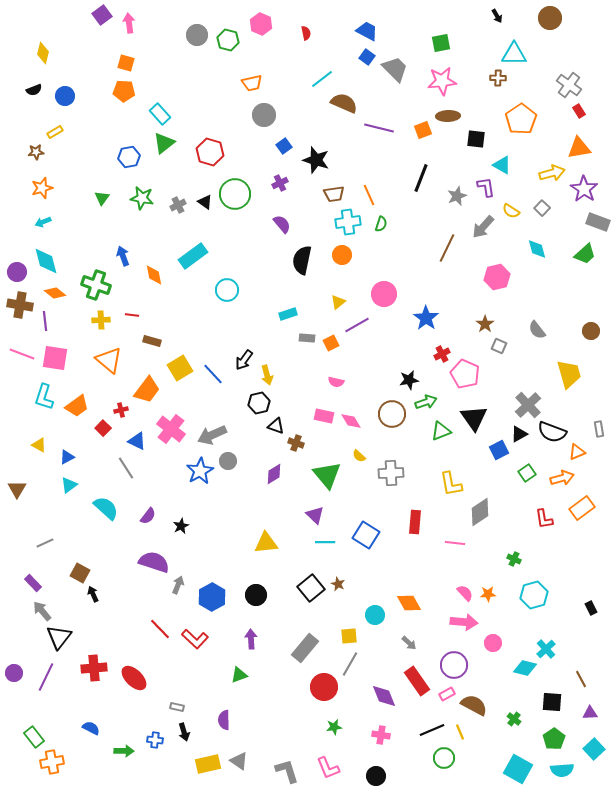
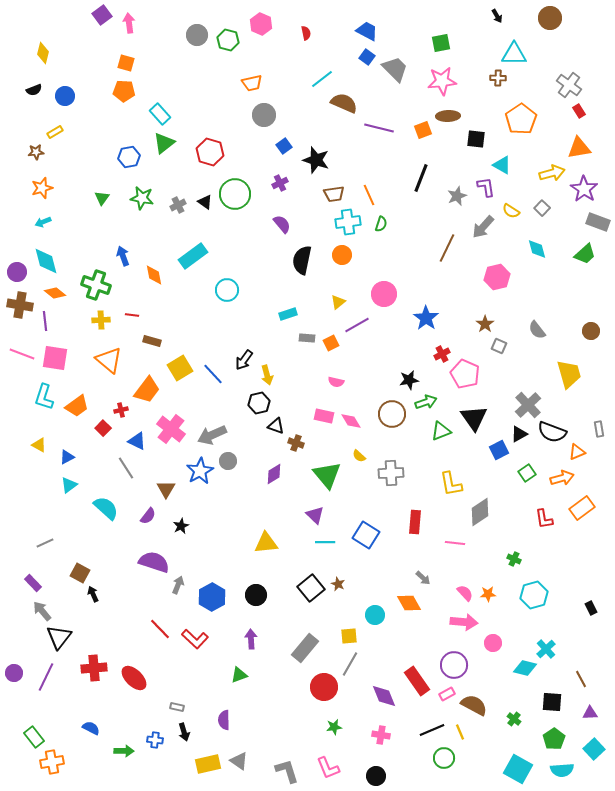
brown triangle at (17, 489): moved 149 px right
gray arrow at (409, 643): moved 14 px right, 65 px up
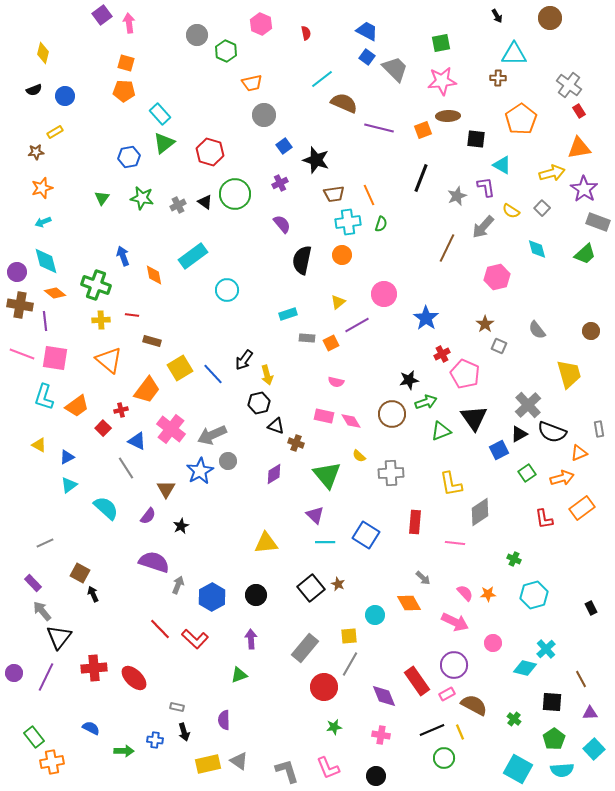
green hexagon at (228, 40): moved 2 px left, 11 px down; rotated 10 degrees clockwise
orange triangle at (577, 452): moved 2 px right, 1 px down
pink arrow at (464, 622): moved 9 px left; rotated 20 degrees clockwise
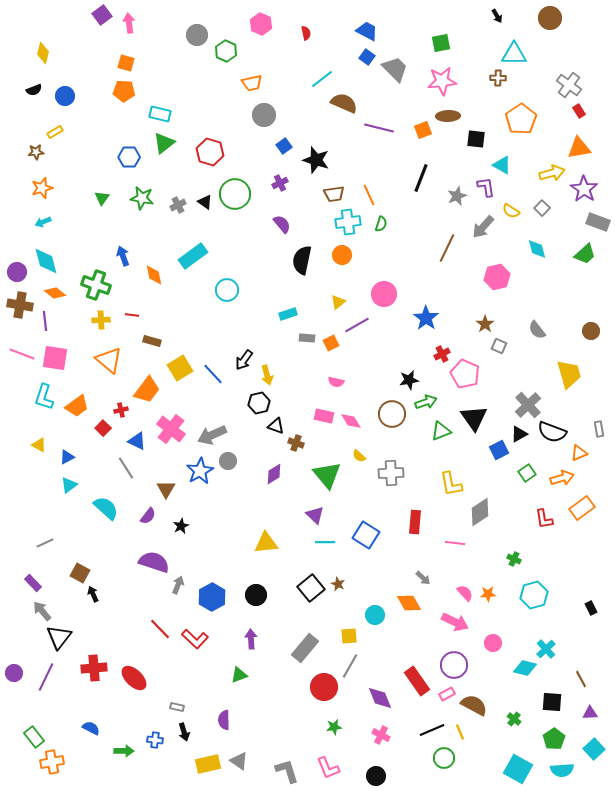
cyan rectangle at (160, 114): rotated 35 degrees counterclockwise
blue hexagon at (129, 157): rotated 10 degrees clockwise
gray line at (350, 664): moved 2 px down
purple diamond at (384, 696): moved 4 px left, 2 px down
pink cross at (381, 735): rotated 18 degrees clockwise
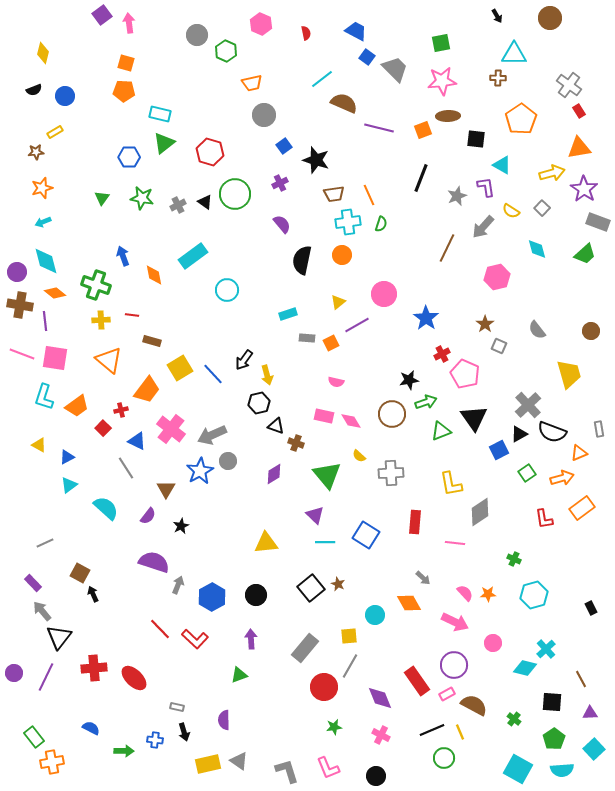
blue trapezoid at (367, 31): moved 11 px left
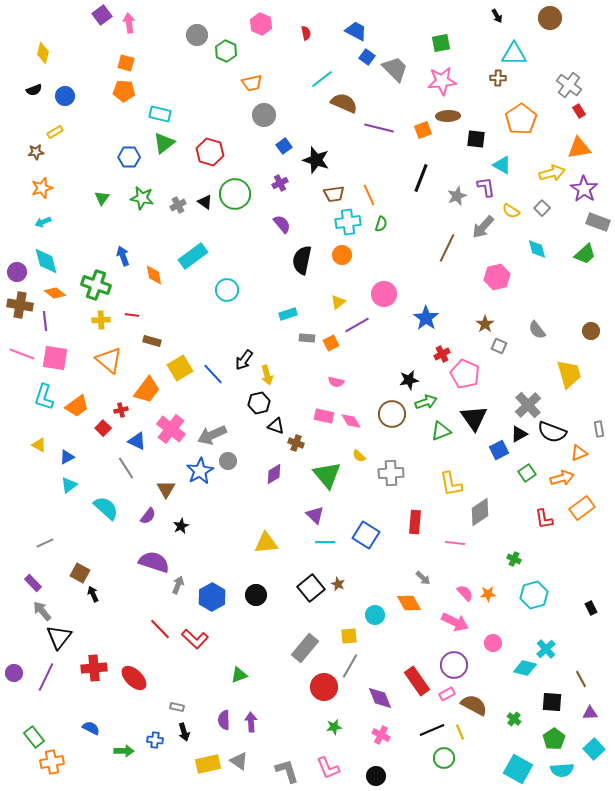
purple arrow at (251, 639): moved 83 px down
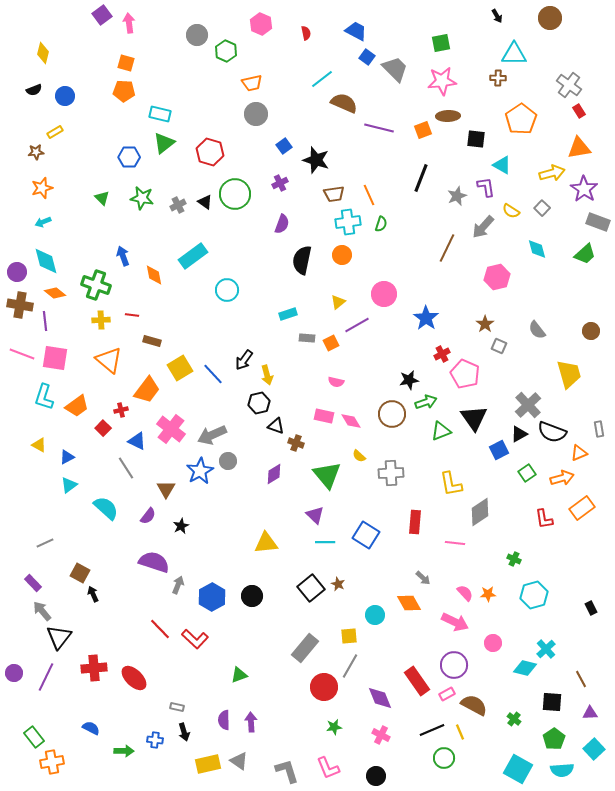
gray circle at (264, 115): moved 8 px left, 1 px up
green triangle at (102, 198): rotated 21 degrees counterclockwise
purple semicircle at (282, 224): rotated 60 degrees clockwise
black circle at (256, 595): moved 4 px left, 1 px down
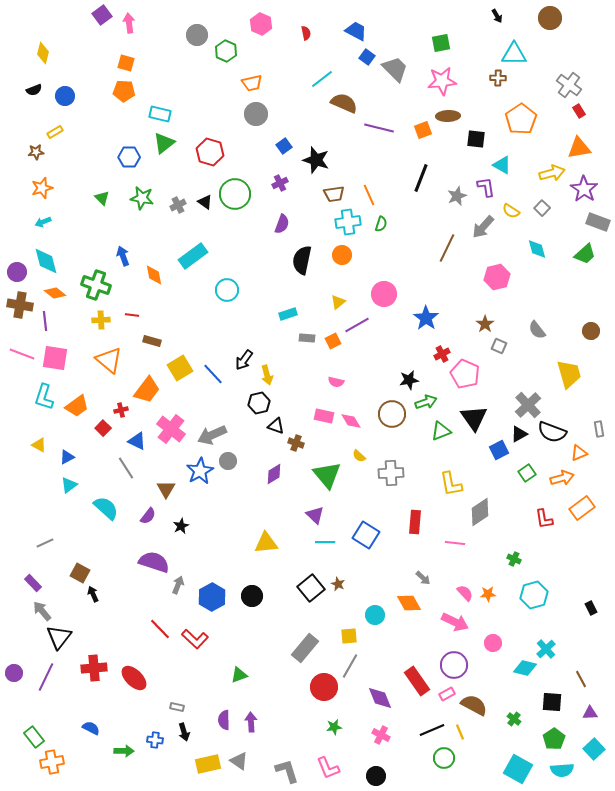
orange square at (331, 343): moved 2 px right, 2 px up
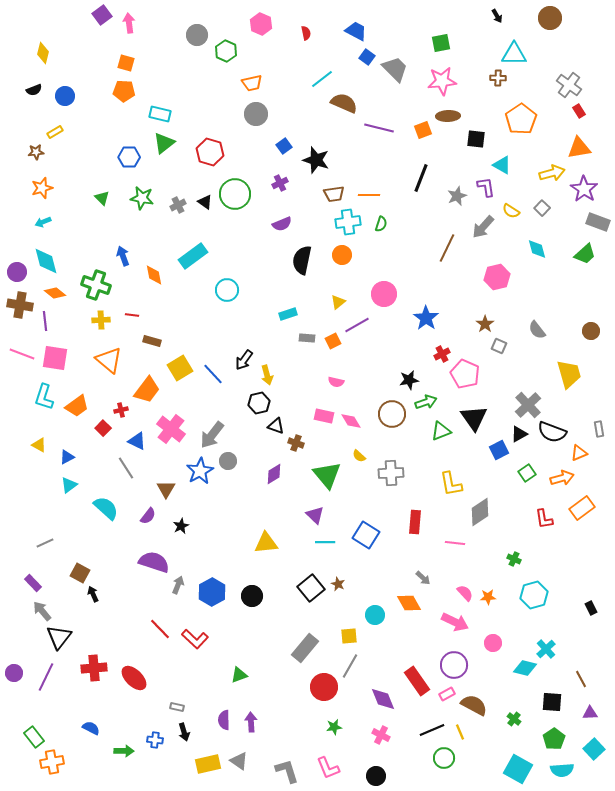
orange line at (369, 195): rotated 65 degrees counterclockwise
purple semicircle at (282, 224): rotated 48 degrees clockwise
gray arrow at (212, 435): rotated 28 degrees counterclockwise
orange star at (488, 594): moved 3 px down
blue hexagon at (212, 597): moved 5 px up
purple diamond at (380, 698): moved 3 px right, 1 px down
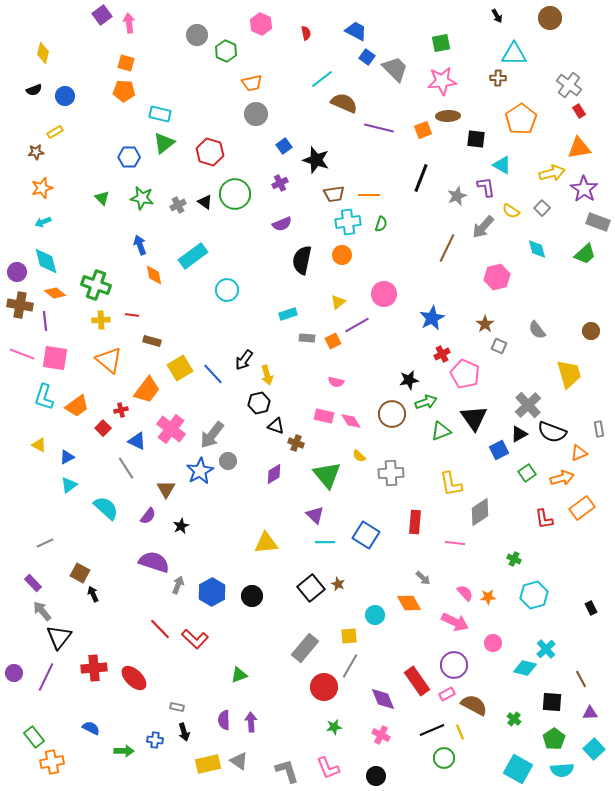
blue arrow at (123, 256): moved 17 px right, 11 px up
blue star at (426, 318): moved 6 px right; rotated 10 degrees clockwise
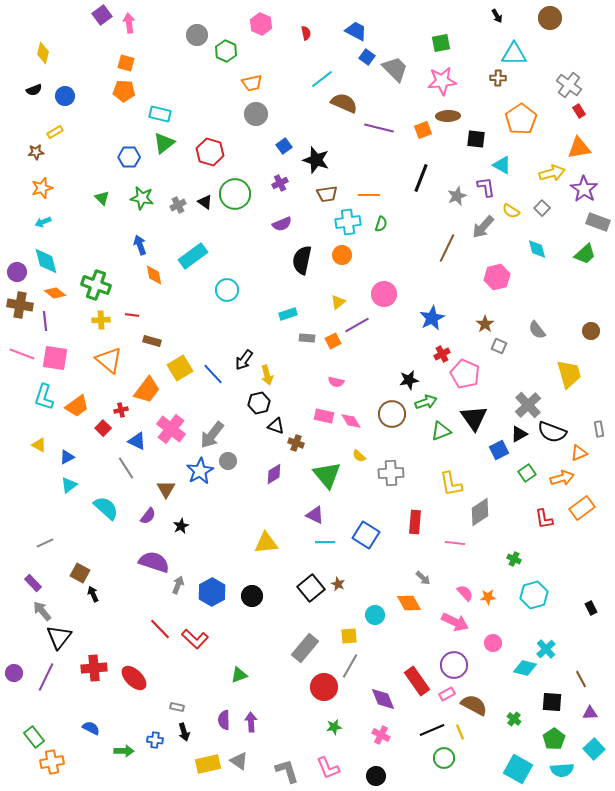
brown trapezoid at (334, 194): moved 7 px left
purple triangle at (315, 515): rotated 18 degrees counterclockwise
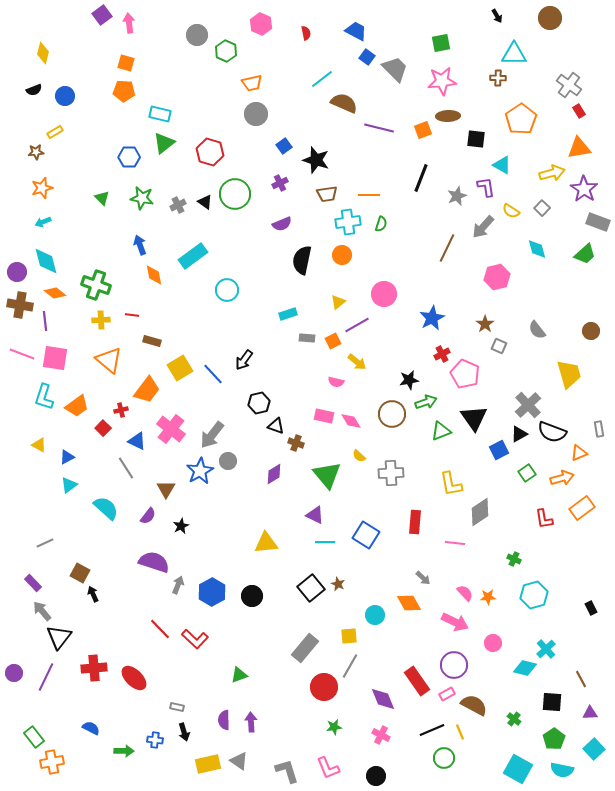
yellow arrow at (267, 375): moved 90 px right, 13 px up; rotated 36 degrees counterclockwise
cyan semicircle at (562, 770): rotated 15 degrees clockwise
